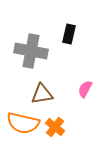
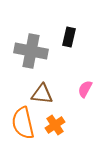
black rectangle: moved 3 px down
brown triangle: rotated 15 degrees clockwise
orange semicircle: rotated 64 degrees clockwise
orange cross: moved 2 px up; rotated 18 degrees clockwise
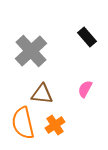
black rectangle: moved 18 px right; rotated 54 degrees counterclockwise
gray cross: rotated 36 degrees clockwise
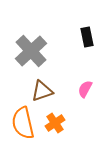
black rectangle: rotated 30 degrees clockwise
brown triangle: moved 3 px up; rotated 25 degrees counterclockwise
orange cross: moved 2 px up
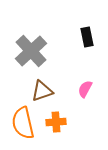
orange cross: moved 1 px right, 1 px up; rotated 30 degrees clockwise
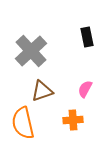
orange cross: moved 17 px right, 2 px up
